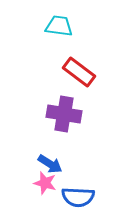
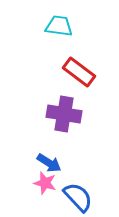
blue arrow: moved 1 px left, 1 px up
blue semicircle: rotated 136 degrees counterclockwise
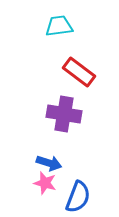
cyan trapezoid: rotated 16 degrees counterclockwise
blue arrow: rotated 15 degrees counterclockwise
blue semicircle: rotated 64 degrees clockwise
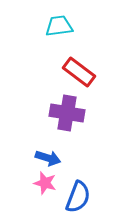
purple cross: moved 3 px right, 1 px up
blue arrow: moved 1 px left, 5 px up
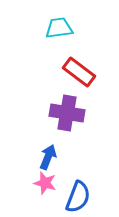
cyan trapezoid: moved 2 px down
blue arrow: moved 1 px up; rotated 85 degrees counterclockwise
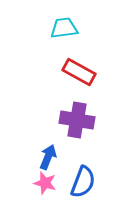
cyan trapezoid: moved 5 px right
red rectangle: rotated 8 degrees counterclockwise
purple cross: moved 10 px right, 7 px down
blue semicircle: moved 5 px right, 15 px up
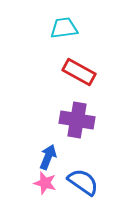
blue semicircle: rotated 76 degrees counterclockwise
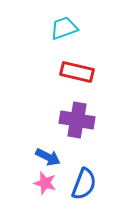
cyan trapezoid: rotated 12 degrees counterclockwise
red rectangle: moved 2 px left; rotated 16 degrees counterclockwise
blue arrow: rotated 95 degrees clockwise
blue semicircle: moved 1 px right, 2 px down; rotated 76 degrees clockwise
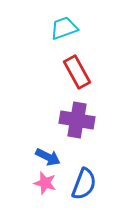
red rectangle: rotated 48 degrees clockwise
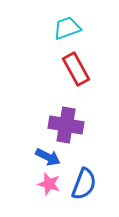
cyan trapezoid: moved 3 px right
red rectangle: moved 1 px left, 3 px up
purple cross: moved 11 px left, 5 px down
pink star: moved 4 px right, 1 px down
